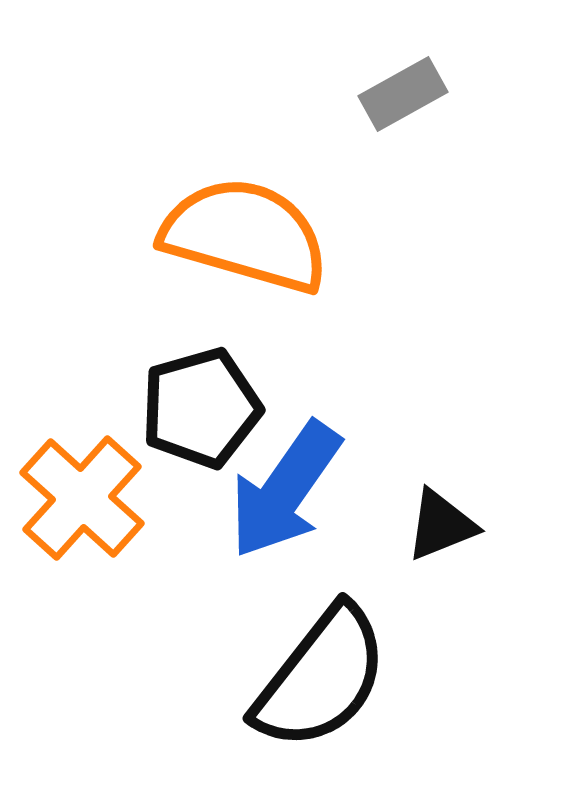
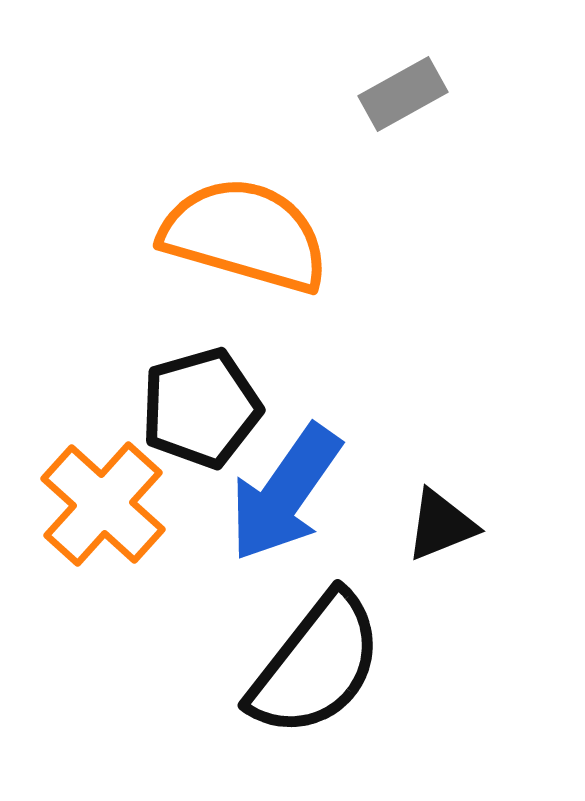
blue arrow: moved 3 px down
orange cross: moved 21 px right, 6 px down
black semicircle: moved 5 px left, 13 px up
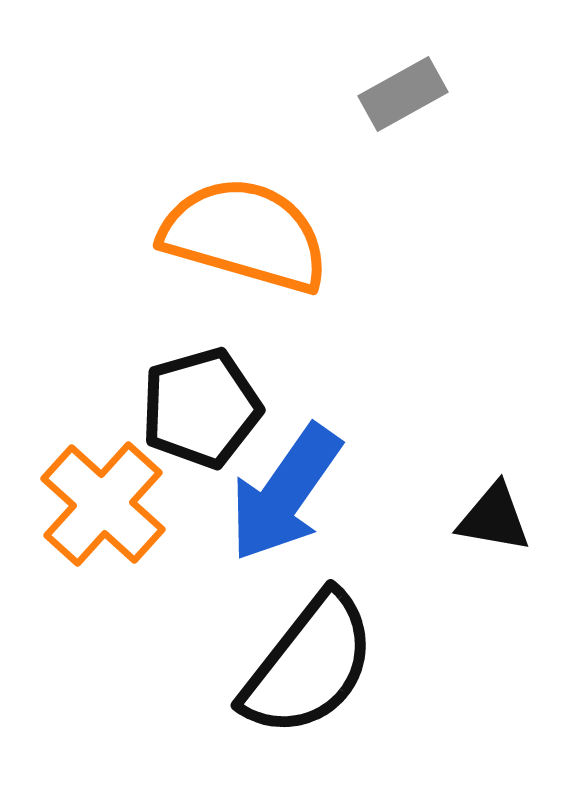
black triangle: moved 53 px right, 7 px up; rotated 32 degrees clockwise
black semicircle: moved 7 px left
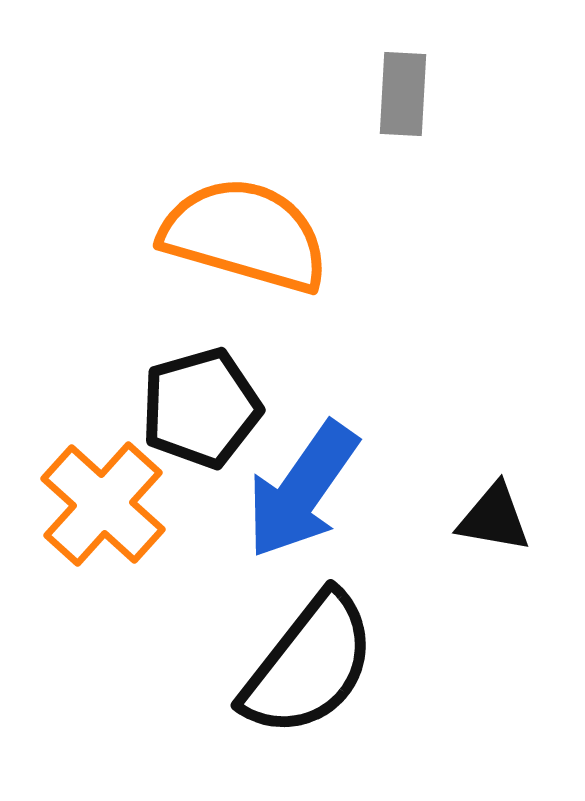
gray rectangle: rotated 58 degrees counterclockwise
blue arrow: moved 17 px right, 3 px up
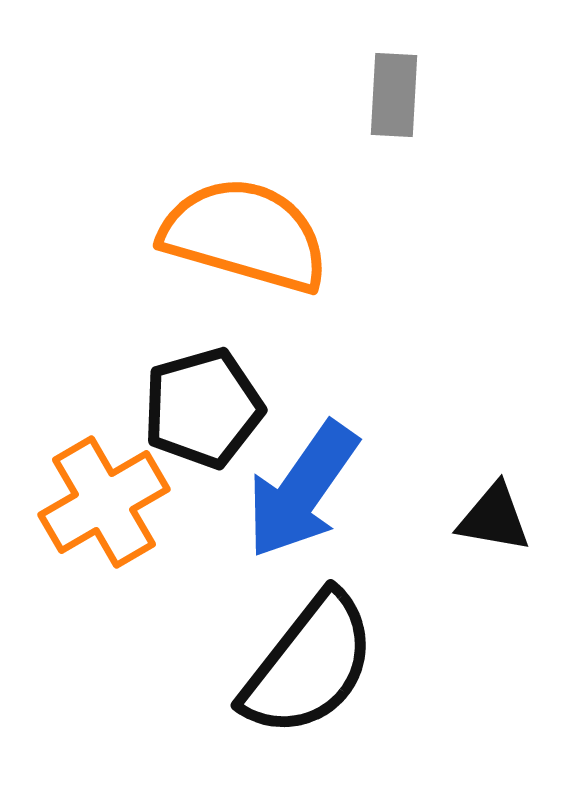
gray rectangle: moved 9 px left, 1 px down
black pentagon: moved 2 px right
orange cross: moved 1 px right, 2 px up; rotated 18 degrees clockwise
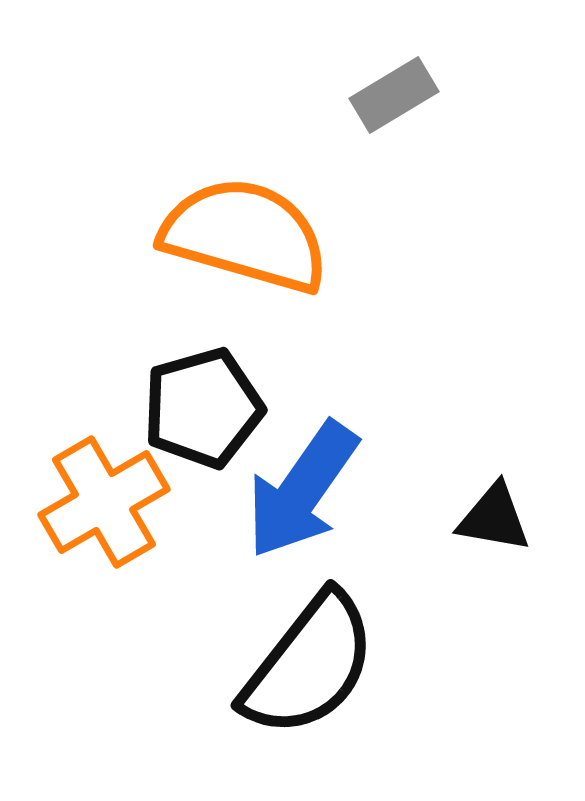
gray rectangle: rotated 56 degrees clockwise
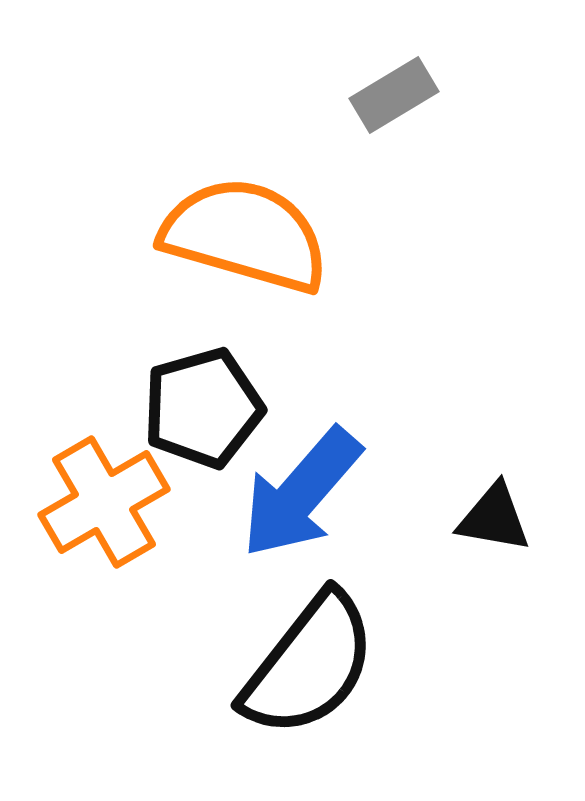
blue arrow: moved 1 px left, 3 px down; rotated 6 degrees clockwise
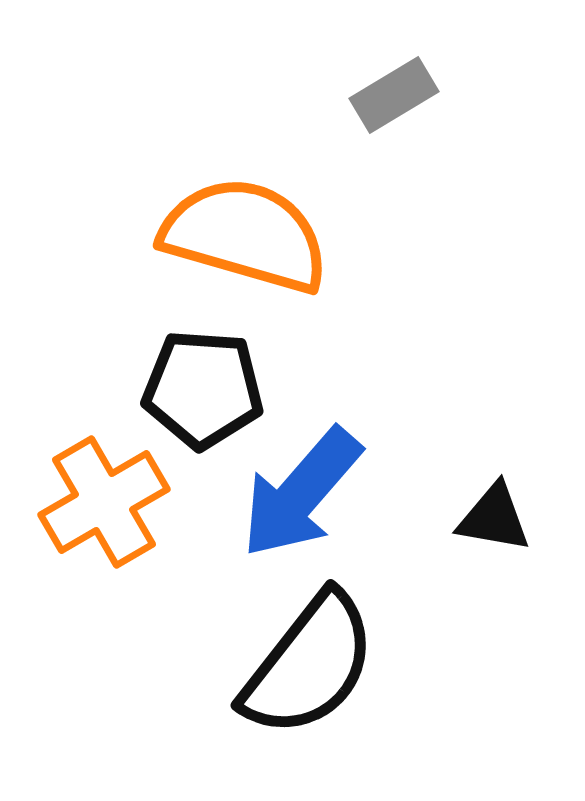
black pentagon: moved 19 px up; rotated 20 degrees clockwise
